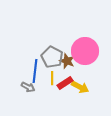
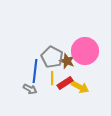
gray arrow: moved 2 px right, 2 px down
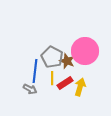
yellow arrow: rotated 102 degrees counterclockwise
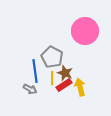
pink circle: moved 20 px up
brown star: moved 2 px left, 12 px down
blue line: rotated 15 degrees counterclockwise
red rectangle: moved 1 px left, 2 px down
yellow arrow: rotated 30 degrees counterclockwise
